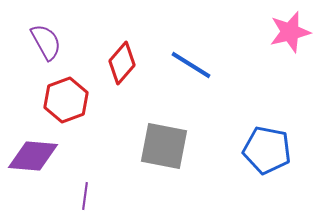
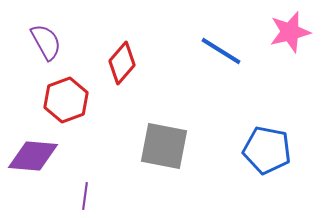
blue line: moved 30 px right, 14 px up
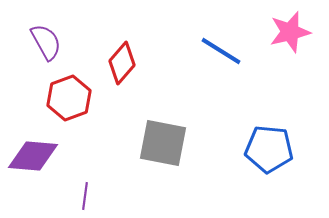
red hexagon: moved 3 px right, 2 px up
gray square: moved 1 px left, 3 px up
blue pentagon: moved 2 px right, 1 px up; rotated 6 degrees counterclockwise
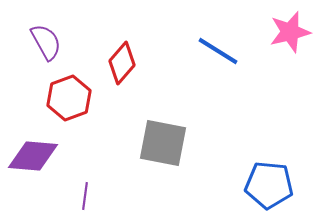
blue line: moved 3 px left
blue pentagon: moved 36 px down
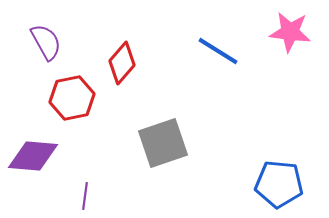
pink star: rotated 21 degrees clockwise
red hexagon: moved 3 px right; rotated 9 degrees clockwise
gray square: rotated 30 degrees counterclockwise
blue pentagon: moved 10 px right, 1 px up
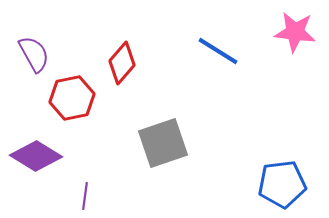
pink star: moved 5 px right
purple semicircle: moved 12 px left, 12 px down
purple diamond: moved 3 px right; rotated 27 degrees clockwise
blue pentagon: moved 3 px right; rotated 12 degrees counterclockwise
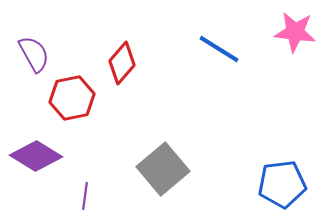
blue line: moved 1 px right, 2 px up
gray square: moved 26 px down; rotated 21 degrees counterclockwise
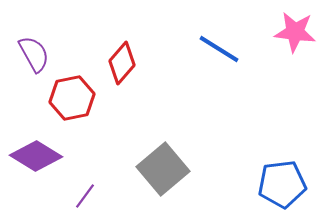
purple line: rotated 28 degrees clockwise
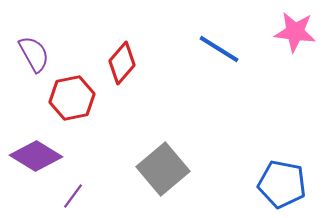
blue pentagon: rotated 18 degrees clockwise
purple line: moved 12 px left
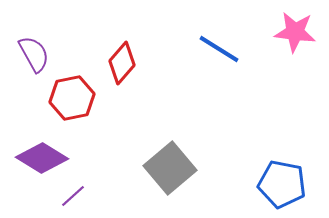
purple diamond: moved 6 px right, 2 px down
gray square: moved 7 px right, 1 px up
purple line: rotated 12 degrees clockwise
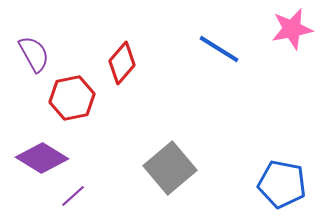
pink star: moved 3 px left, 3 px up; rotated 18 degrees counterclockwise
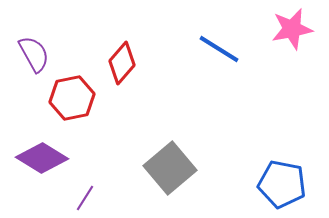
purple line: moved 12 px right, 2 px down; rotated 16 degrees counterclockwise
